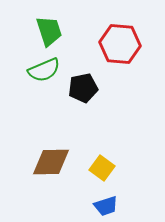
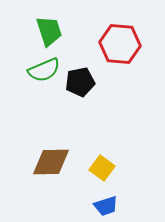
black pentagon: moved 3 px left, 6 px up
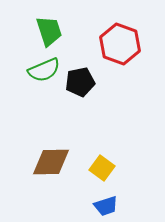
red hexagon: rotated 15 degrees clockwise
